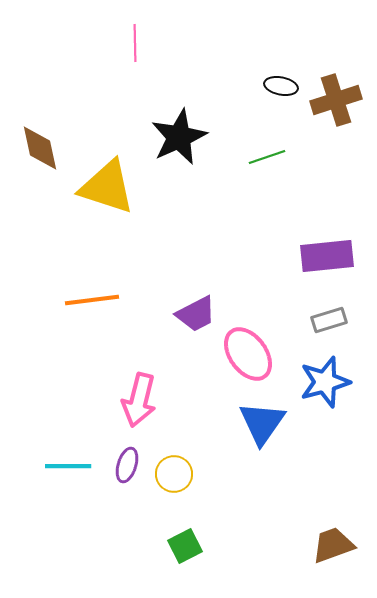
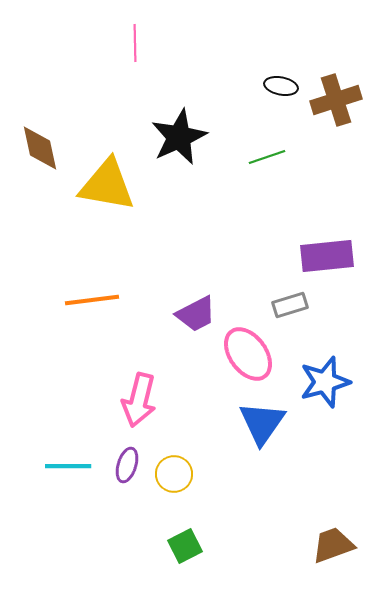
yellow triangle: moved 2 px up; rotated 8 degrees counterclockwise
gray rectangle: moved 39 px left, 15 px up
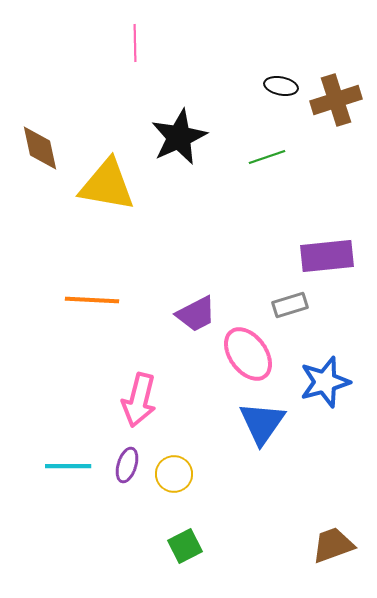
orange line: rotated 10 degrees clockwise
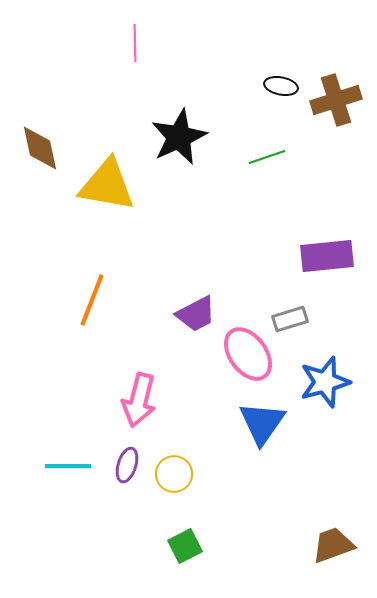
orange line: rotated 72 degrees counterclockwise
gray rectangle: moved 14 px down
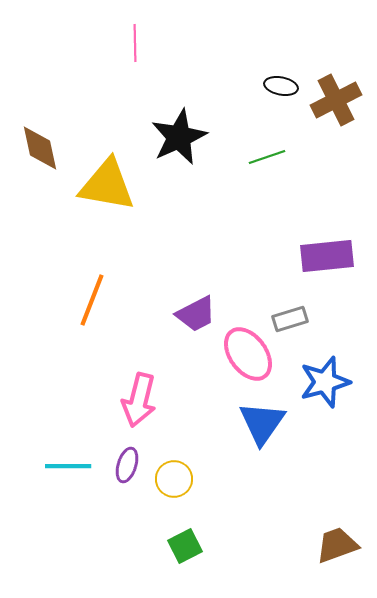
brown cross: rotated 9 degrees counterclockwise
yellow circle: moved 5 px down
brown trapezoid: moved 4 px right
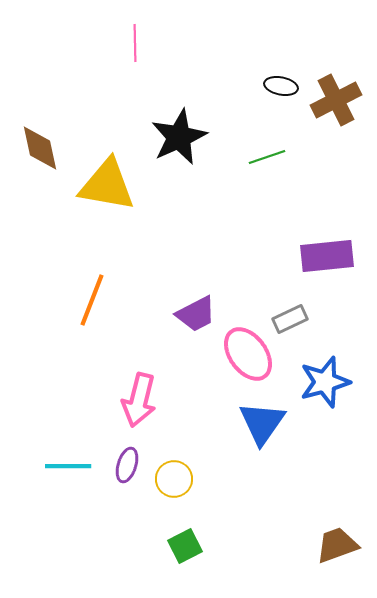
gray rectangle: rotated 8 degrees counterclockwise
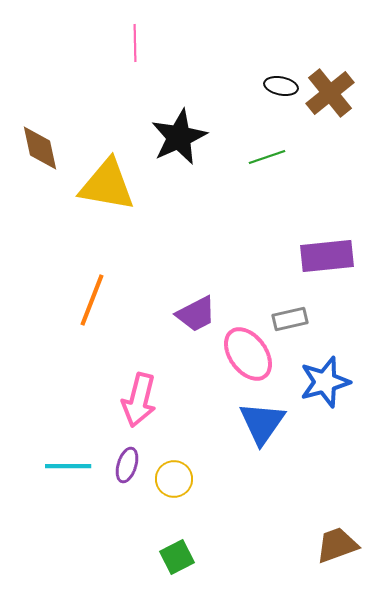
brown cross: moved 6 px left, 7 px up; rotated 12 degrees counterclockwise
gray rectangle: rotated 12 degrees clockwise
green square: moved 8 px left, 11 px down
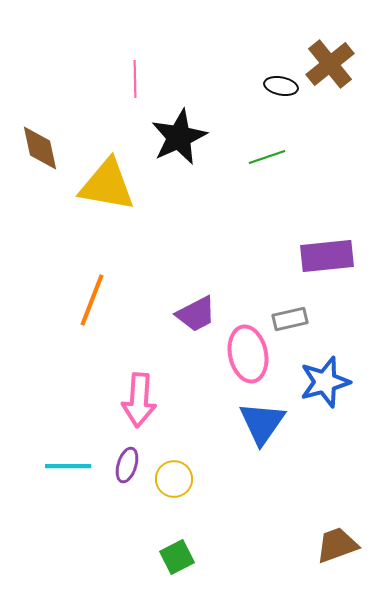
pink line: moved 36 px down
brown cross: moved 29 px up
pink ellipse: rotated 24 degrees clockwise
pink arrow: rotated 10 degrees counterclockwise
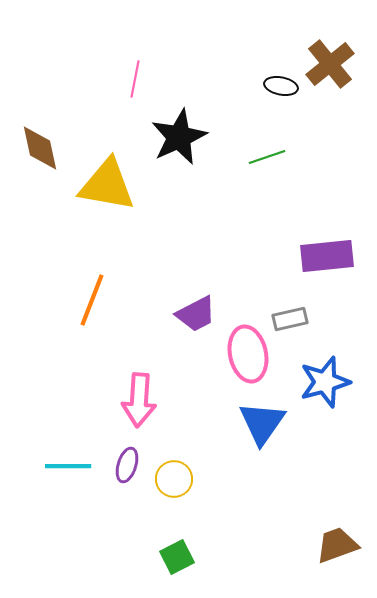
pink line: rotated 12 degrees clockwise
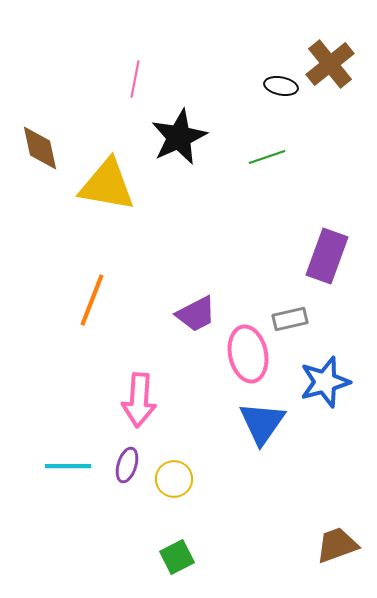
purple rectangle: rotated 64 degrees counterclockwise
